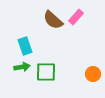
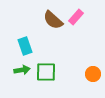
green arrow: moved 3 px down
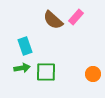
green arrow: moved 2 px up
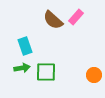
orange circle: moved 1 px right, 1 px down
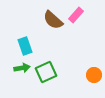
pink rectangle: moved 2 px up
green square: rotated 25 degrees counterclockwise
